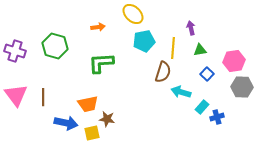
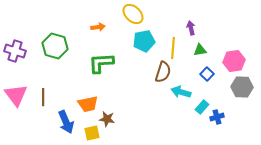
blue arrow: moved 1 px up; rotated 55 degrees clockwise
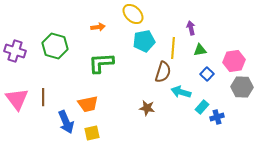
pink triangle: moved 1 px right, 4 px down
brown star: moved 40 px right, 11 px up
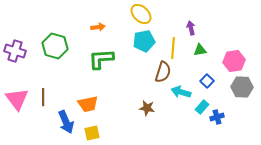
yellow ellipse: moved 8 px right
green L-shape: moved 4 px up
blue square: moved 7 px down
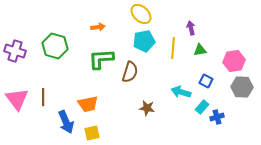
brown semicircle: moved 33 px left
blue square: moved 1 px left; rotated 16 degrees counterclockwise
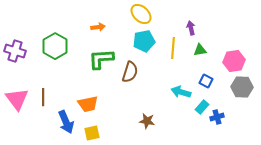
green hexagon: rotated 15 degrees clockwise
brown star: moved 13 px down
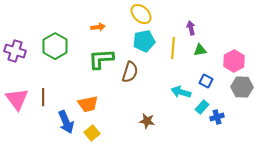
pink hexagon: rotated 20 degrees counterclockwise
yellow square: rotated 28 degrees counterclockwise
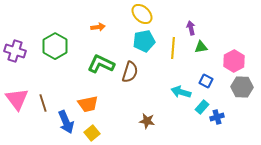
yellow ellipse: moved 1 px right
green triangle: moved 1 px right, 3 px up
green L-shape: moved 5 px down; rotated 28 degrees clockwise
brown line: moved 6 px down; rotated 18 degrees counterclockwise
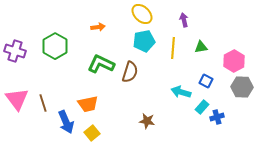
purple arrow: moved 7 px left, 8 px up
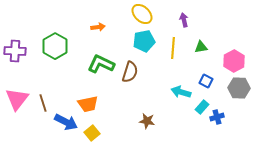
purple cross: rotated 15 degrees counterclockwise
gray hexagon: moved 3 px left, 1 px down
pink triangle: rotated 15 degrees clockwise
blue arrow: rotated 40 degrees counterclockwise
